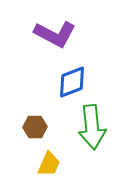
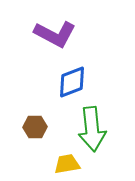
green arrow: moved 2 px down
yellow trapezoid: moved 18 px right; rotated 124 degrees counterclockwise
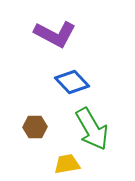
blue diamond: rotated 68 degrees clockwise
green arrow: rotated 24 degrees counterclockwise
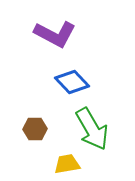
brown hexagon: moved 2 px down
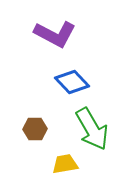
yellow trapezoid: moved 2 px left
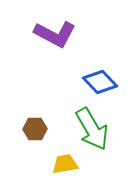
blue diamond: moved 28 px right
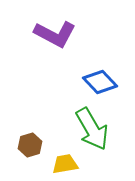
brown hexagon: moved 5 px left, 16 px down; rotated 15 degrees counterclockwise
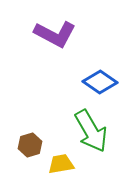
blue diamond: rotated 12 degrees counterclockwise
green arrow: moved 1 px left, 2 px down
yellow trapezoid: moved 4 px left
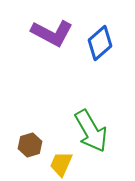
purple L-shape: moved 3 px left, 1 px up
blue diamond: moved 39 px up; rotated 76 degrees counterclockwise
yellow trapezoid: rotated 56 degrees counterclockwise
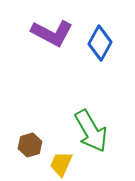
blue diamond: rotated 20 degrees counterclockwise
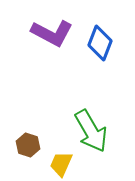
blue diamond: rotated 8 degrees counterclockwise
brown hexagon: moved 2 px left; rotated 25 degrees counterclockwise
